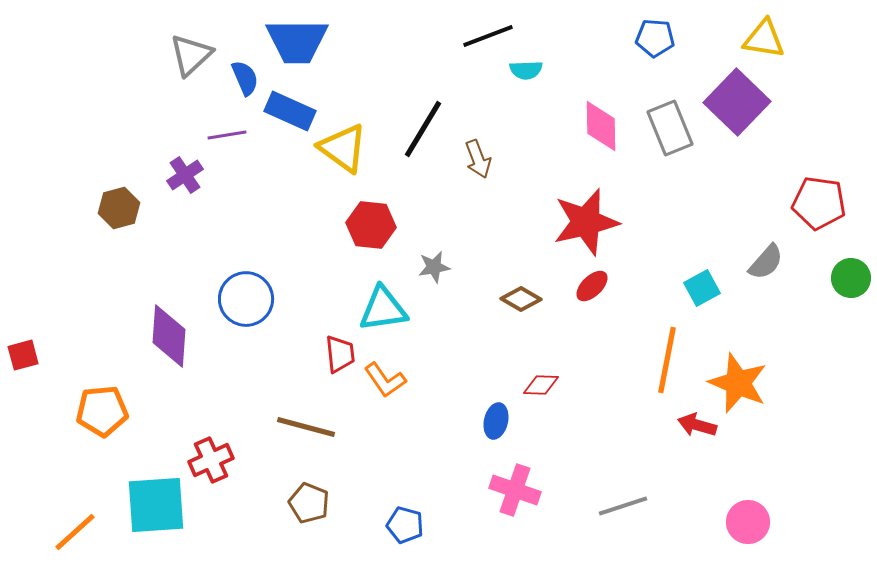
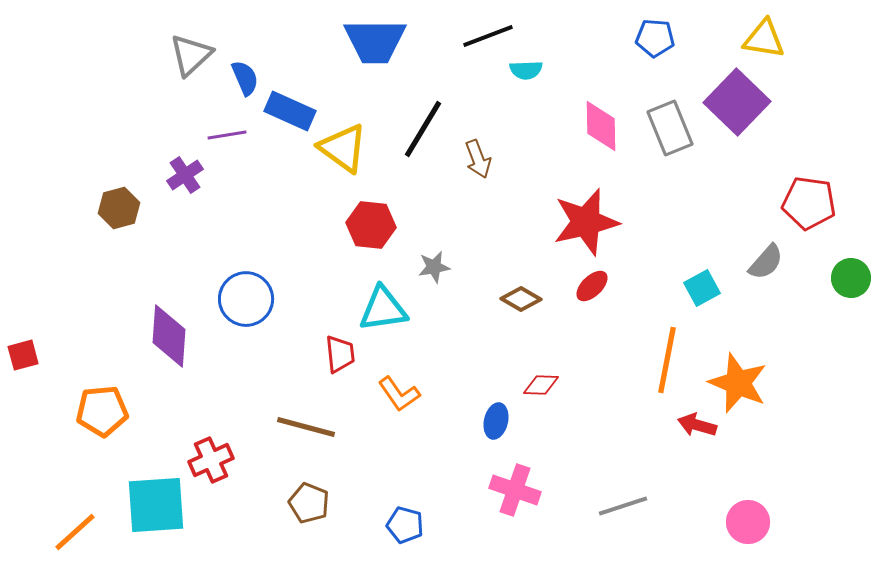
blue trapezoid at (297, 41): moved 78 px right
red pentagon at (819, 203): moved 10 px left
orange L-shape at (385, 380): moved 14 px right, 14 px down
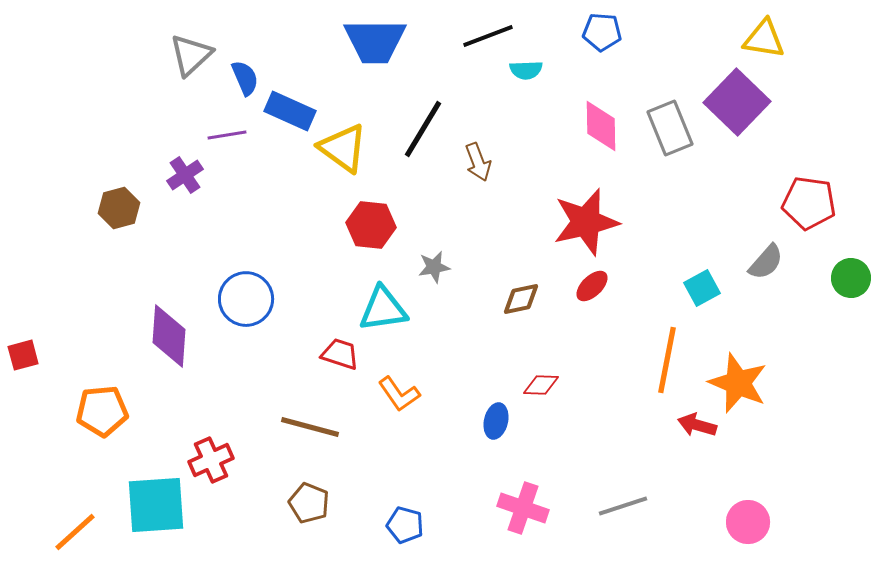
blue pentagon at (655, 38): moved 53 px left, 6 px up
brown arrow at (478, 159): moved 3 px down
brown diamond at (521, 299): rotated 42 degrees counterclockwise
red trapezoid at (340, 354): rotated 66 degrees counterclockwise
brown line at (306, 427): moved 4 px right
pink cross at (515, 490): moved 8 px right, 18 px down
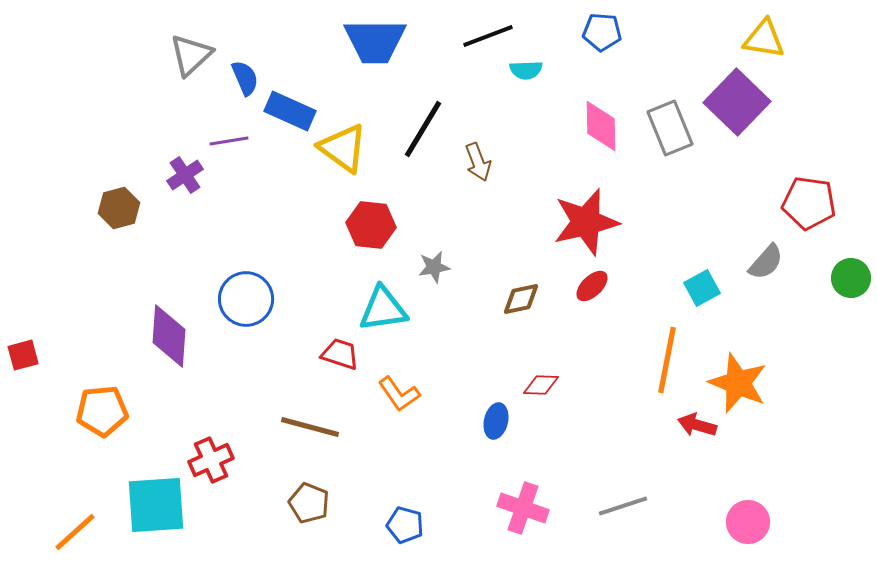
purple line at (227, 135): moved 2 px right, 6 px down
